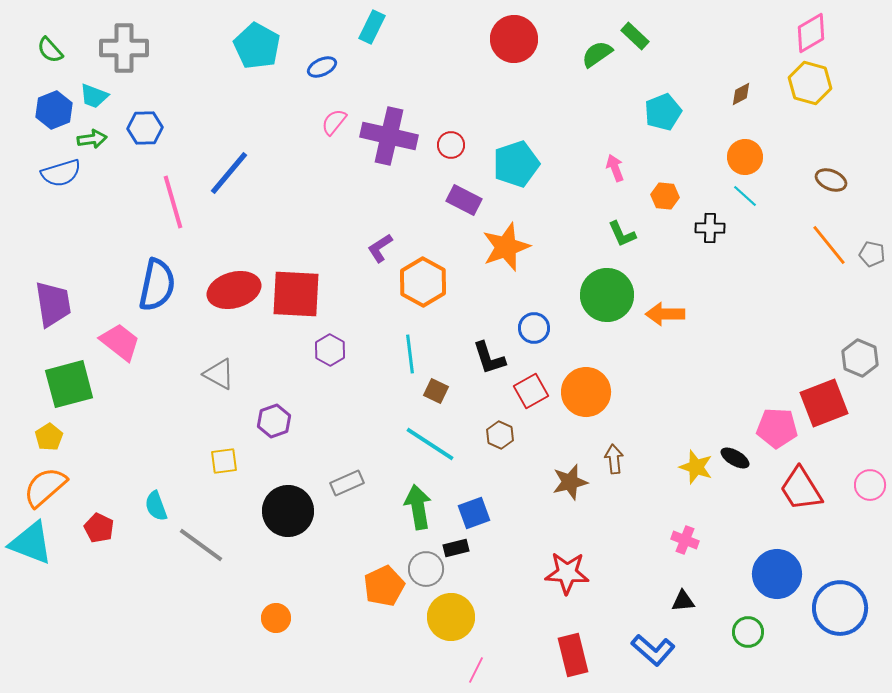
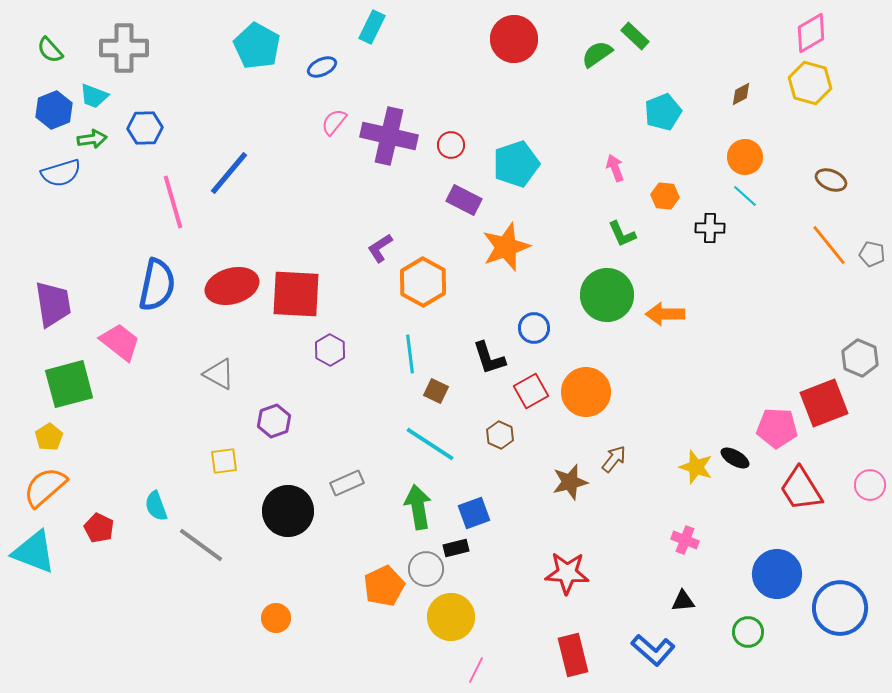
red ellipse at (234, 290): moved 2 px left, 4 px up
brown arrow at (614, 459): rotated 44 degrees clockwise
cyan triangle at (31, 543): moved 3 px right, 9 px down
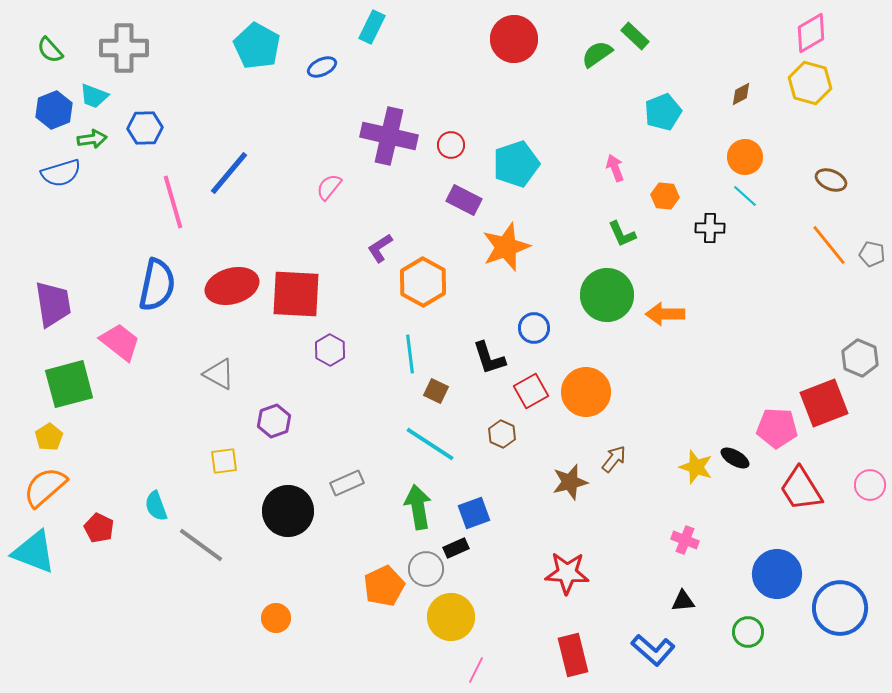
pink semicircle at (334, 122): moved 5 px left, 65 px down
brown hexagon at (500, 435): moved 2 px right, 1 px up
black rectangle at (456, 548): rotated 10 degrees counterclockwise
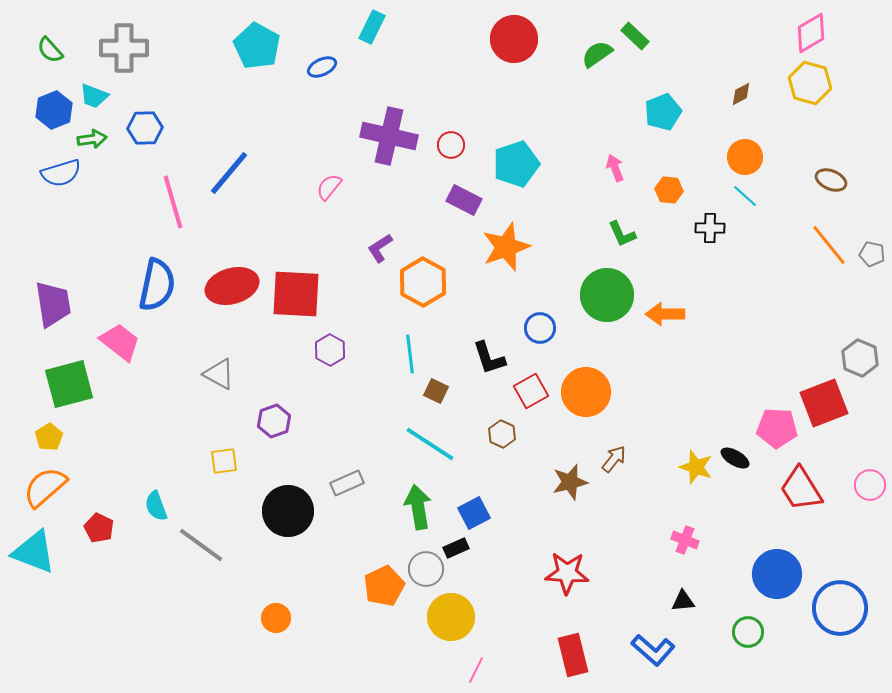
orange hexagon at (665, 196): moved 4 px right, 6 px up
blue circle at (534, 328): moved 6 px right
blue square at (474, 513): rotated 8 degrees counterclockwise
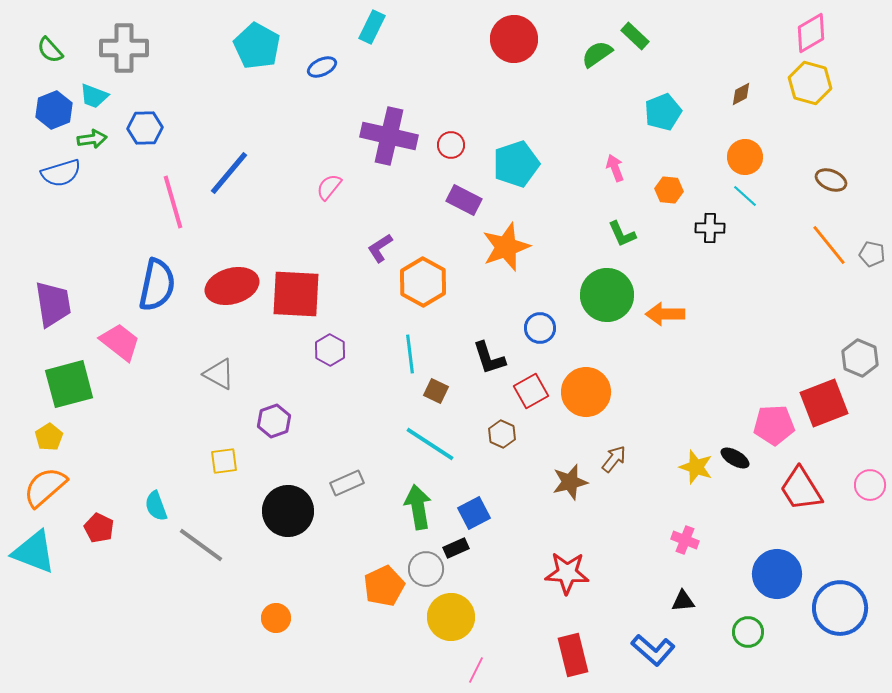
pink pentagon at (777, 428): moved 3 px left, 3 px up; rotated 6 degrees counterclockwise
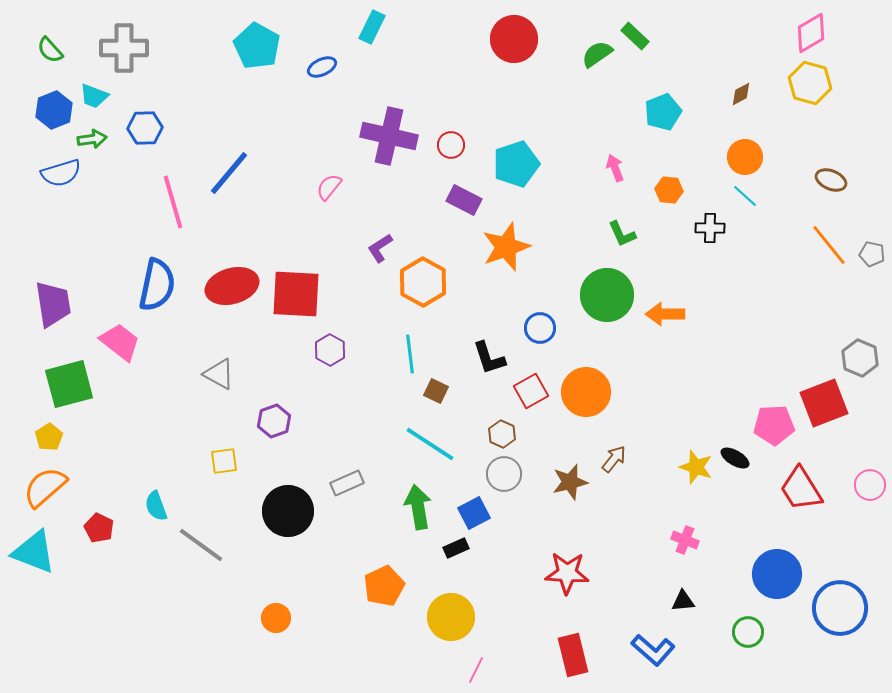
gray circle at (426, 569): moved 78 px right, 95 px up
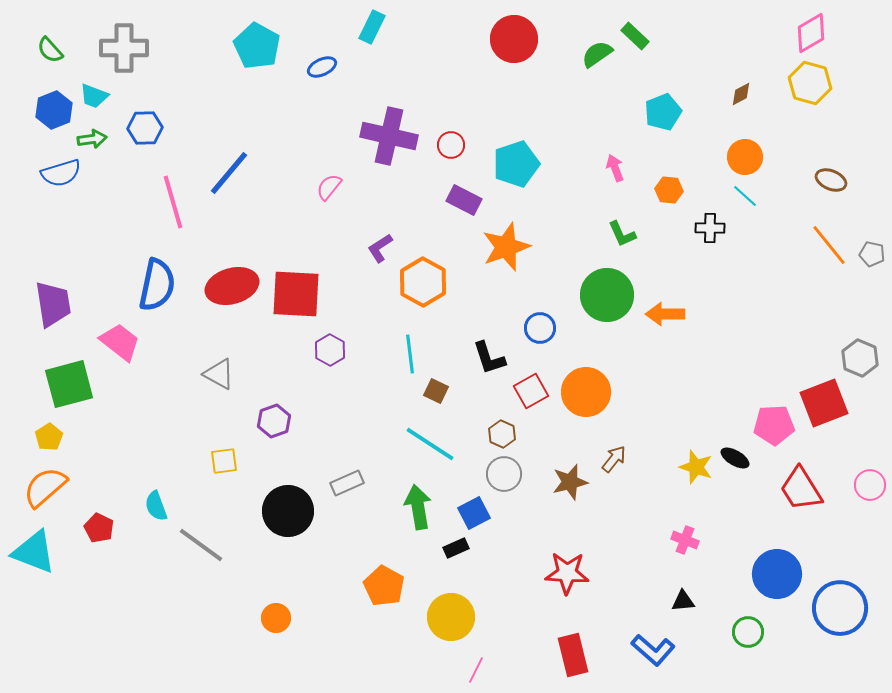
orange pentagon at (384, 586): rotated 18 degrees counterclockwise
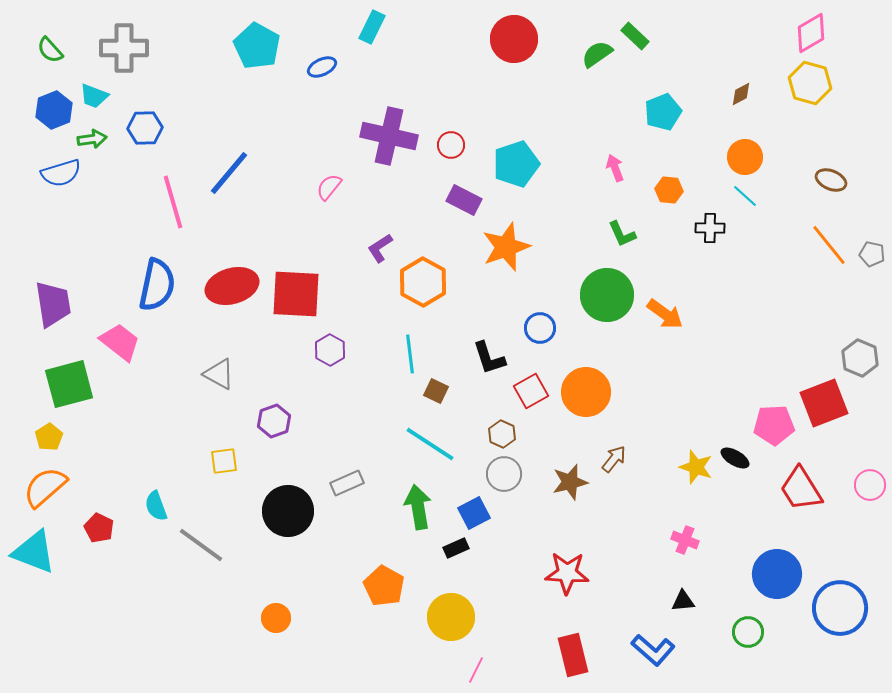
orange arrow at (665, 314): rotated 144 degrees counterclockwise
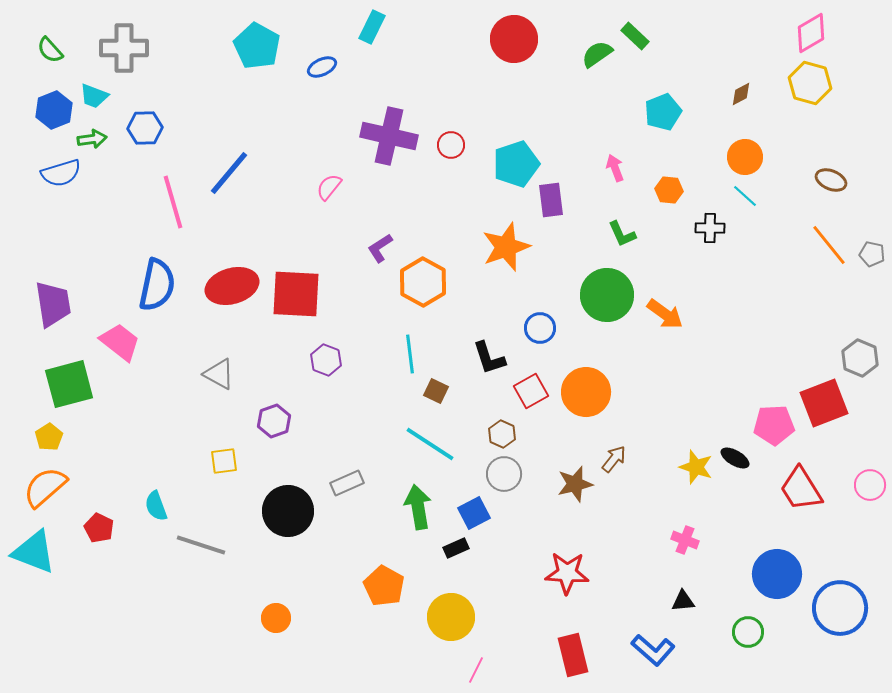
purple rectangle at (464, 200): moved 87 px right; rotated 56 degrees clockwise
purple hexagon at (330, 350): moved 4 px left, 10 px down; rotated 8 degrees counterclockwise
brown star at (570, 482): moved 5 px right, 2 px down
gray line at (201, 545): rotated 18 degrees counterclockwise
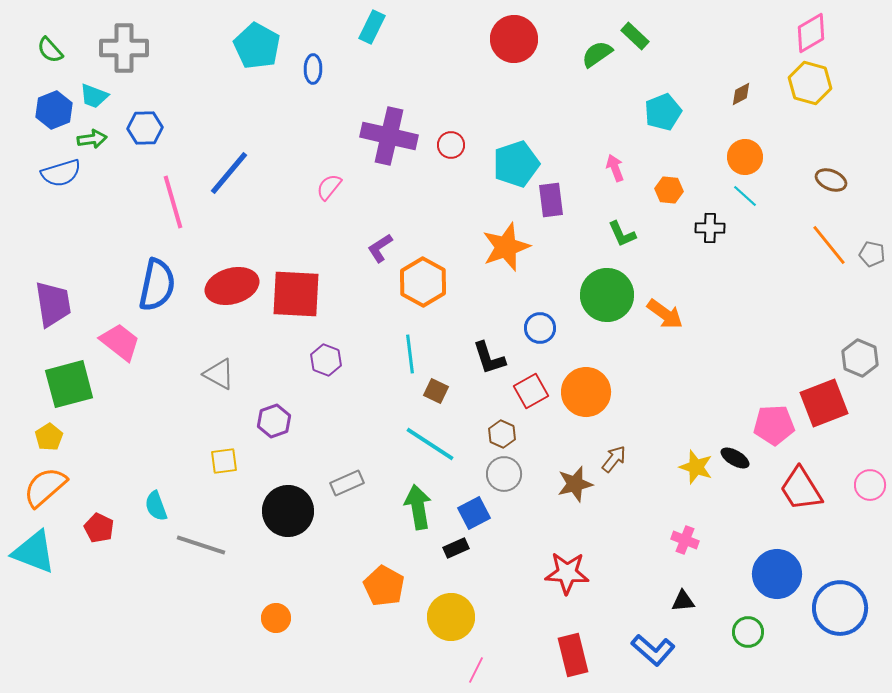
blue ellipse at (322, 67): moved 9 px left, 2 px down; rotated 64 degrees counterclockwise
